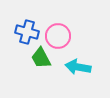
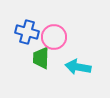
pink circle: moved 4 px left, 1 px down
green trapezoid: rotated 30 degrees clockwise
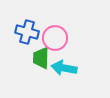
pink circle: moved 1 px right, 1 px down
cyan arrow: moved 14 px left, 1 px down
